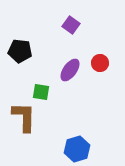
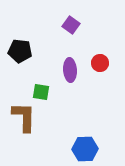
purple ellipse: rotated 40 degrees counterclockwise
blue hexagon: moved 8 px right; rotated 15 degrees clockwise
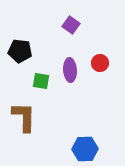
green square: moved 11 px up
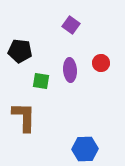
red circle: moved 1 px right
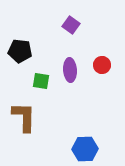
red circle: moved 1 px right, 2 px down
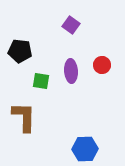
purple ellipse: moved 1 px right, 1 px down
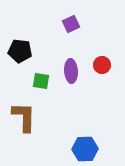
purple square: moved 1 px up; rotated 30 degrees clockwise
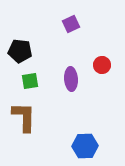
purple ellipse: moved 8 px down
green square: moved 11 px left; rotated 18 degrees counterclockwise
blue hexagon: moved 3 px up
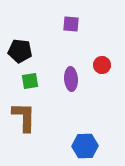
purple square: rotated 30 degrees clockwise
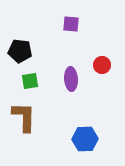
blue hexagon: moved 7 px up
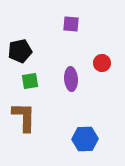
black pentagon: rotated 20 degrees counterclockwise
red circle: moved 2 px up
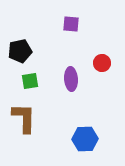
brown L-shape: moved 1 px down
